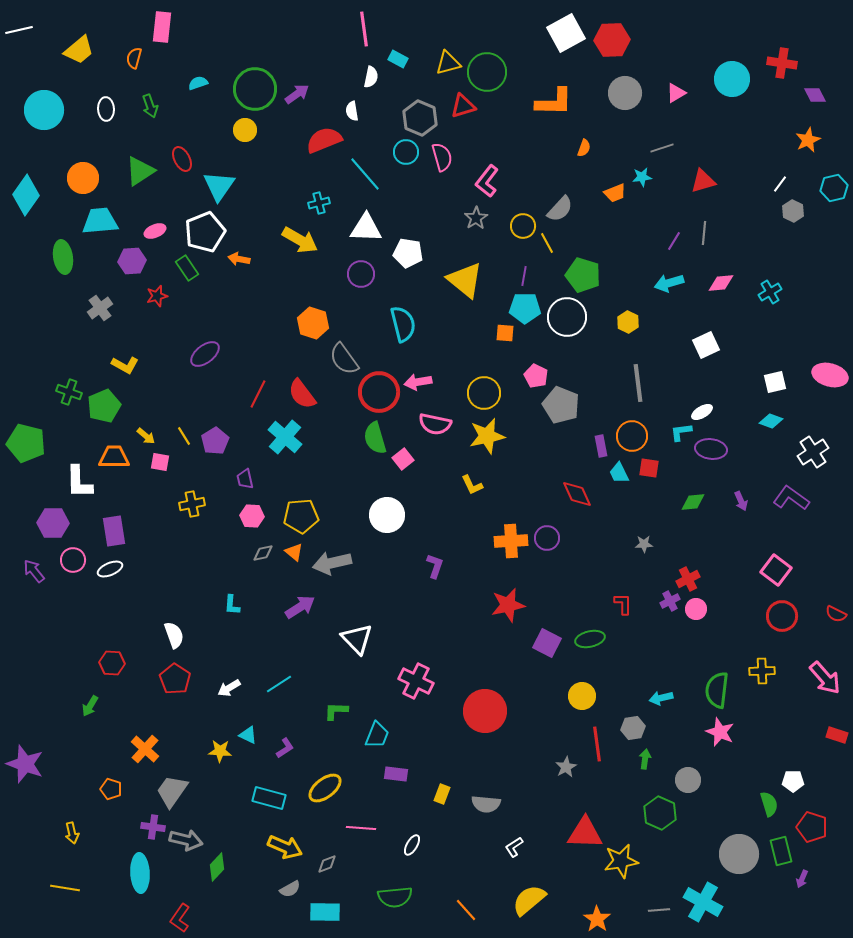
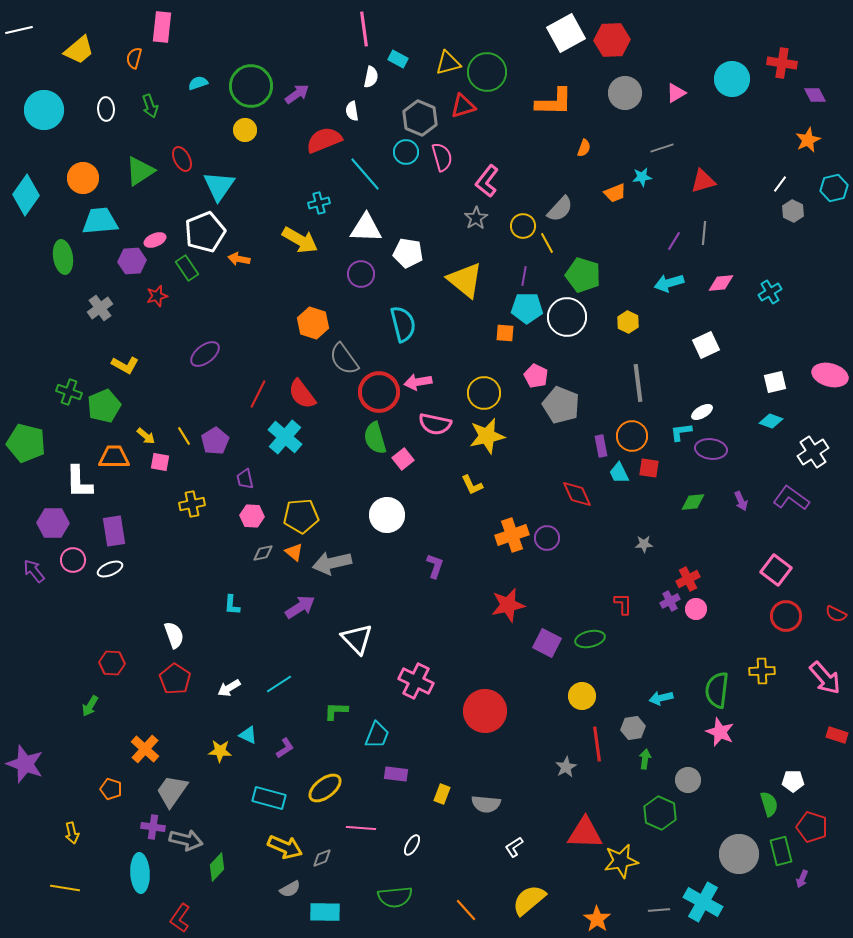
green circle at (255, 89): moved 4 px left, 3 px up
pink ellipse at (155, 231): moved 9 px down
cyan pentagon at (525, 308): moved 2 px right
orange cross at (511, 541): moved 1 px right, 6 px up; rotated 16 degrees counterclockwise
red circle at (782, 616): moved 4 px right
gray diamond at (327, 864): moved 5 px left, 6 px up
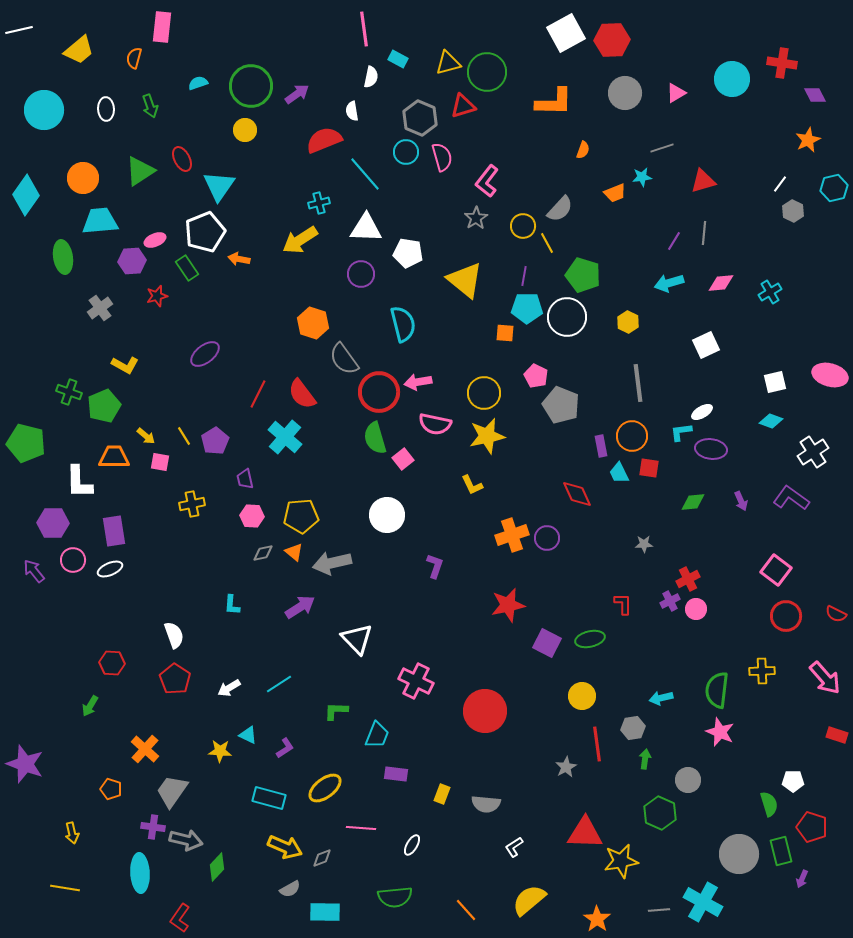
orange semicircle at (584, 148): moved 1 px left, 2 px down
yellow arrow at (300, 240): rotated 117 degrees clockwise
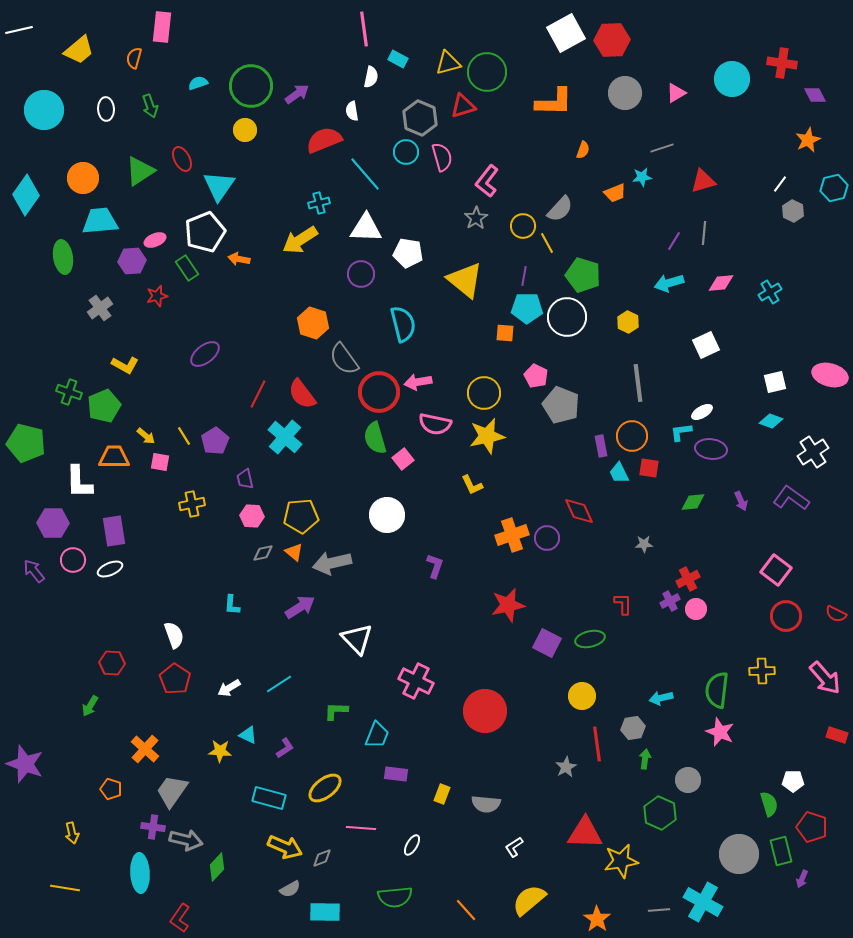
red diamond at (577, 494): moved 2 px right, 17 px down
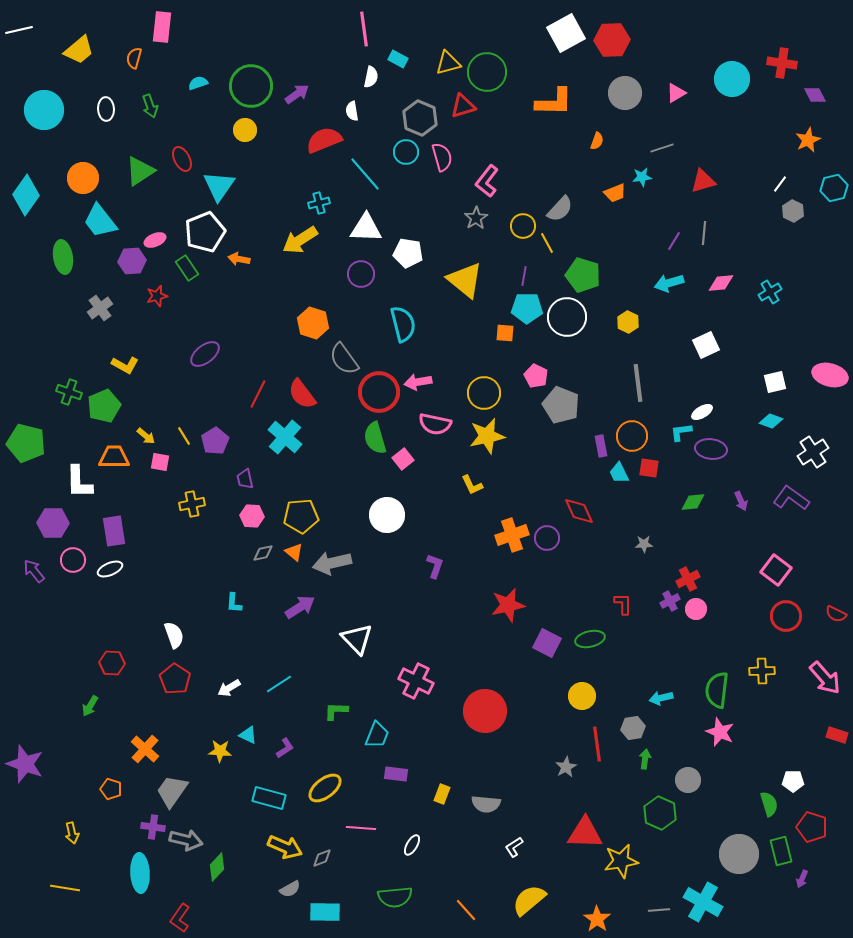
orange semicircle at (583, 150): moved 14 px right, 9 px up
cyan trapezoid at (100, 221): rotated 123 degrees counterclockwise
cyan L-shape at (232, 605): moved 2 px right, 2 px up
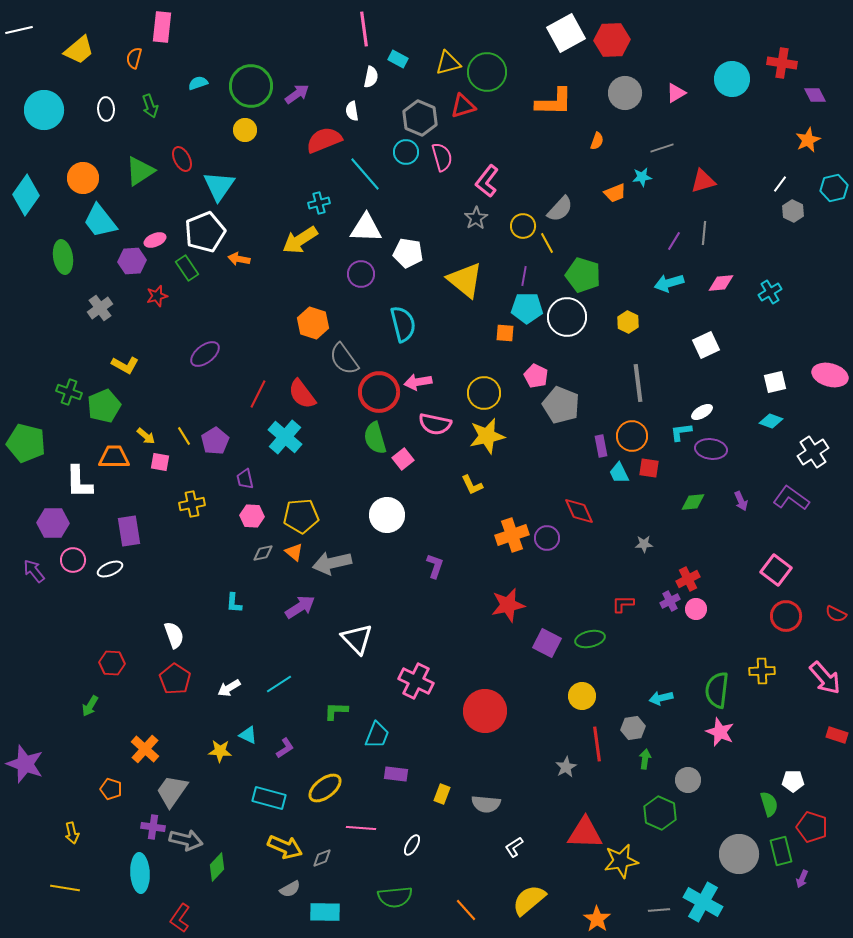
purple rectangle at (114, 531): moved 15 px right
red L-shape at (623, 604): rotated 90 degrees counterclockwise
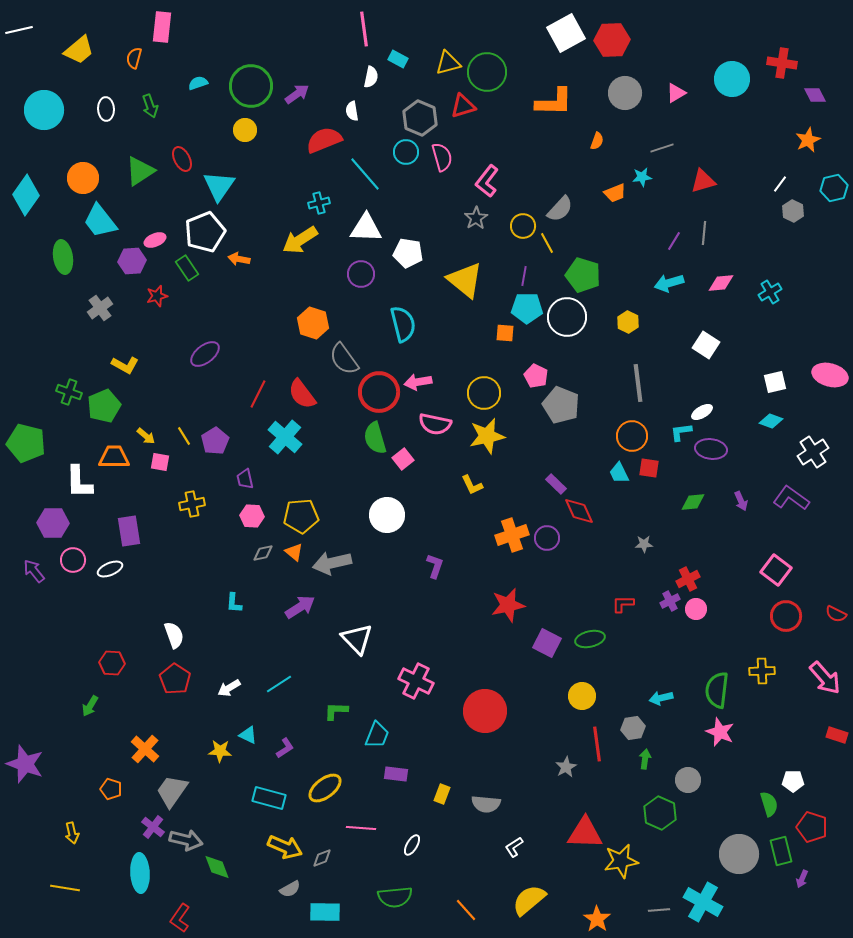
white square at (706, 345): rotated 32 degrees counterclockwise
purple rectangle at (601, 446): moved 45 px left, 38 px down; rotated 35 degrees counterclockwise
purple cross at (153, 827): rotated 30 degrees clockwise
green diamond at (217, 867): rotated 64 degrees counterclockwise
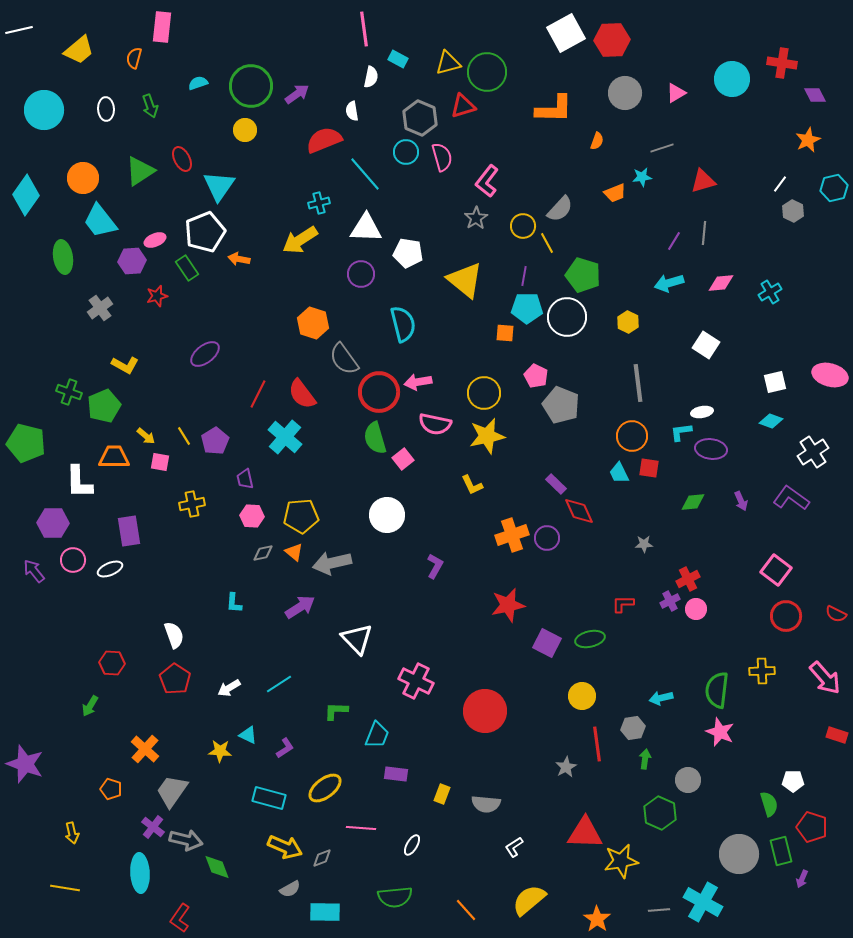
orange L-shape at (554, 102): moved 7 px down
white ellipse at (702, 412): rotated 20 degrees clockwise
purple L-shape at (435, 566): rotated 10 degrees clockwise
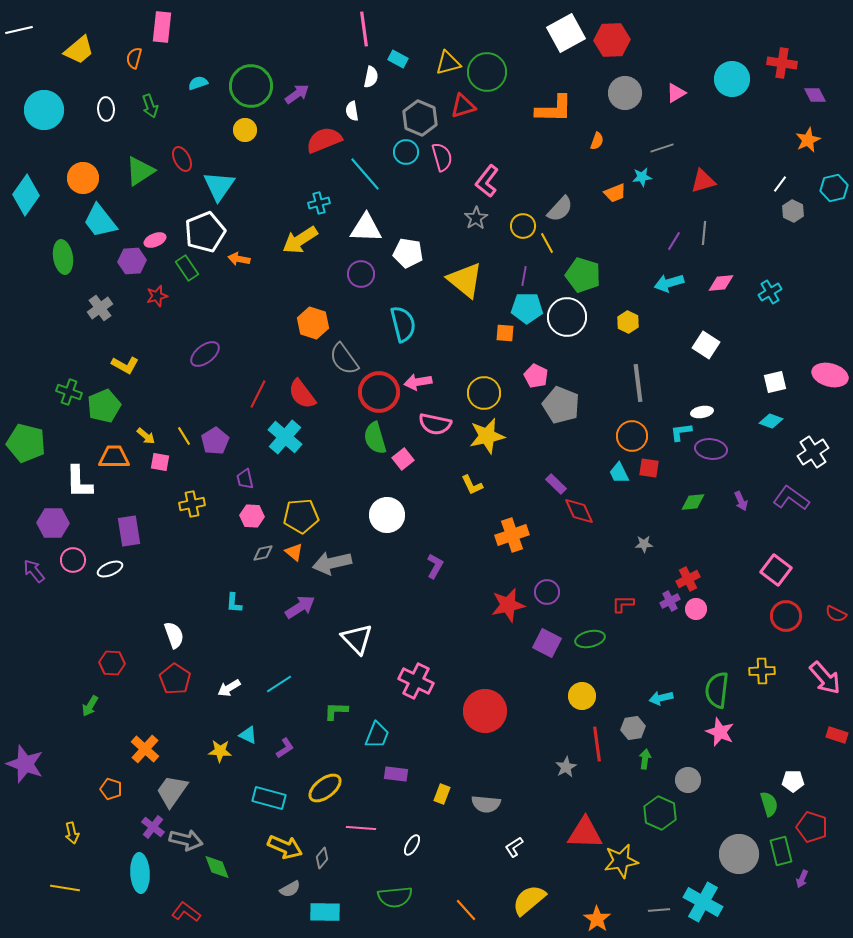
purple circle at (547, 538): moved 54 px down
gray diamond at (322, 858): rotated 30 degrees counterclockwise
red L-shape at (180, 918): moved 6 px right, 6 px up; rotated 92 degrees clockwise
